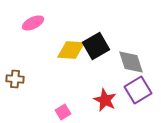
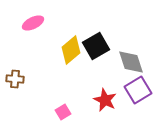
yellow diamond: rotated 44 degrees counterclockwise
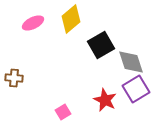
black square: moved 5 px right, 1 px up
yellow diamond: moved 31 px up
brown cross: moved 1 px left, 1 px up
purple square: moved 2 px left, 1 px up
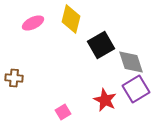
yellow diamond: rotated 36 degrees counterclockwise
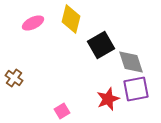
brown cross: rotated 30 degrees clockwise
purple square: rotated 20 degrees clockwise
red star: moved 3 px right, 1 px up; rotated 25 degrees clockwise
pink square: moved 1 px left, 1 px up
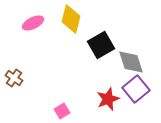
purple square: rotated 28 degrees counterclockwise
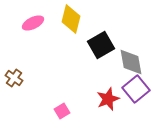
gray diamond: rotated 8 degrees clockwise
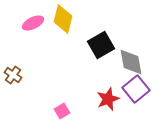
yellow diamond: moved 8 px left
brown cross: moved 1 px left, 3 px up
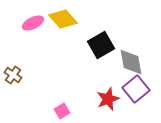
yellow diamond: rotated 56 degrees counterclockwise
